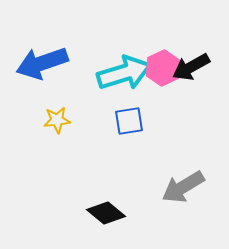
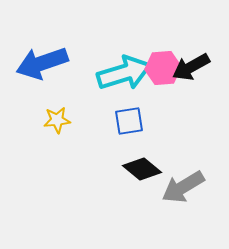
pink hexagon: rotated 20 degrees clockwise
black diamond: moved 36 px right, 44 px up
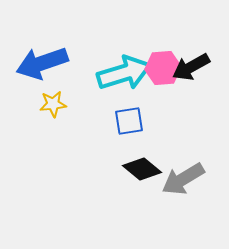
yellow star: moved 4 px left, 16 px up
gray arrow: moved 8 px up
